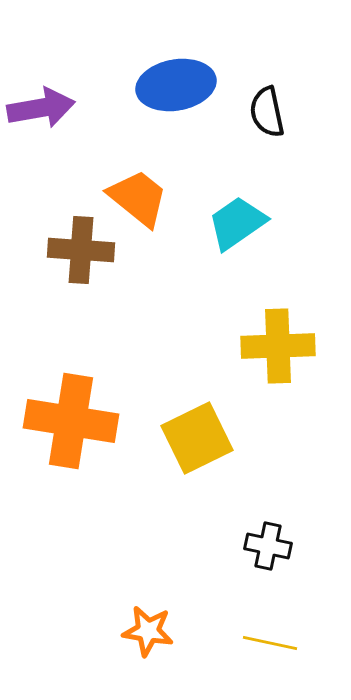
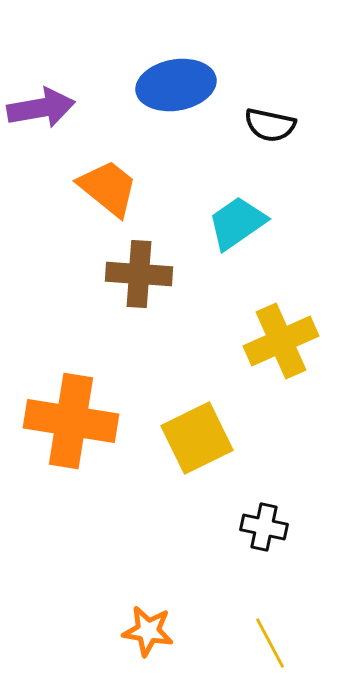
black semicircle: moved 3 px right, 13 px down; rotated 66 degrees counterclockwise
orange trapezoid: moved 30 px left, 10 px up
brown cross: moved 58 px right, 24 px down
yellow cross: moved 3 px right, 5 px up; rotated 22 degrees counterclockwise
black cross: moved 4 px left, 19 px up
yellow line: rotated 50 degrees clockwise
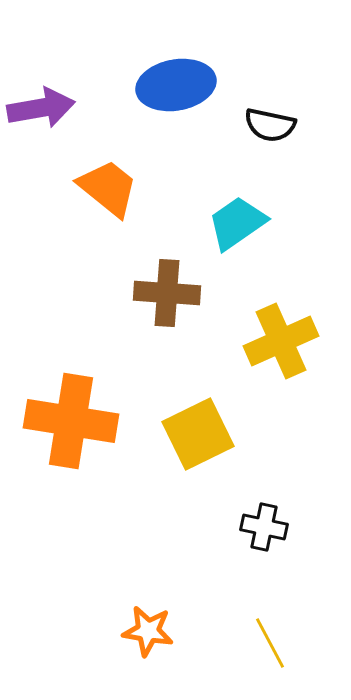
brown cross: moved 28 px right, 19 px down
yellow square: moved 1 px right, 4 px up
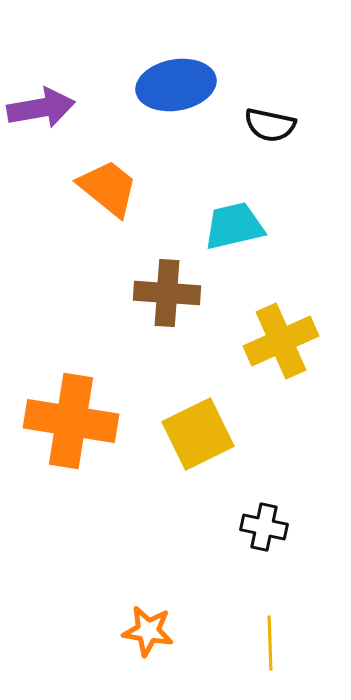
cyan trapezoid: moved 3 px left, 3 px down; rotated 22 degrees clockwise
yellow line: rotated 26 degrees clockwise
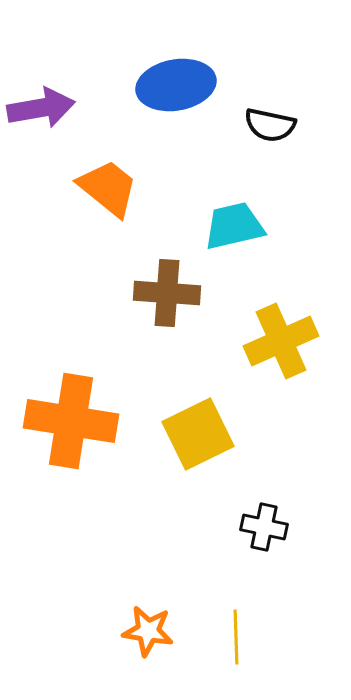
yellow line: moved 34 px left, 6 px up
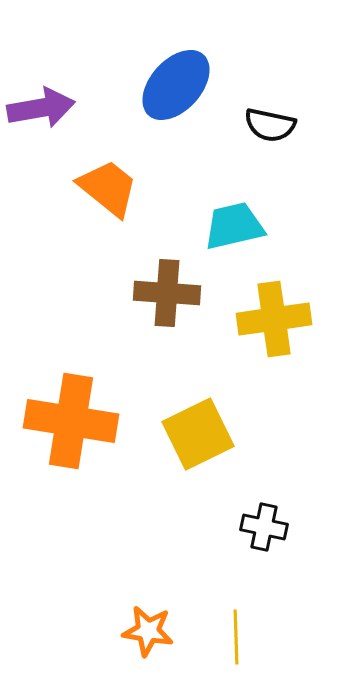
blue ellipse: rotated 38 degrees counterclockwise
yellow cross: moved 7 px left, 22 px up; rotated 16 degrees clockwise
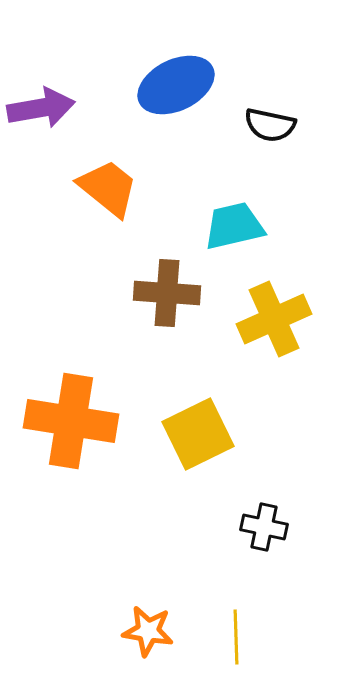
blue ellipse: rotated 22 degrees clockwise
yellow cross: rotated 16 degrees counterclockwise
